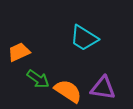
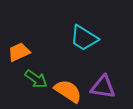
green arrow: moved 2 px left
purple triangle: moved 1 px up
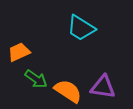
cyan trapezoid: moved 3 px left, 10 px up
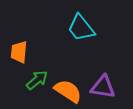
cyan trapezoid: rotated 20 degrees clockwise
orange trapezoid: rotated 60 degrees counterclockwise
green arrow: moved 1 px right, 1 px down; rotated 75 degrees counterclockwise
